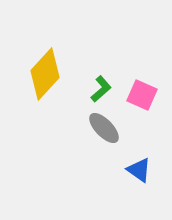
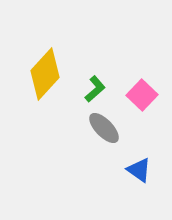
green L-shape: moved 6 px left
pink square: rotated 20 degrees clockwise
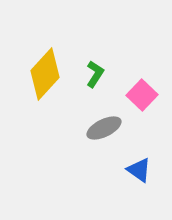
green L-shape: moved 15 px up; rotated 16 degrees counterclockwise
gray ellipse: rotated 72 degrees counterclockwise
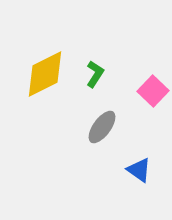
yellow diamond: rotated 21 degrees clockwise
pink square: moved 11 px right, 4 px up
gray ellipse: moved 2 px left, 1 px up; rotated 28 degrees counterclockwise
